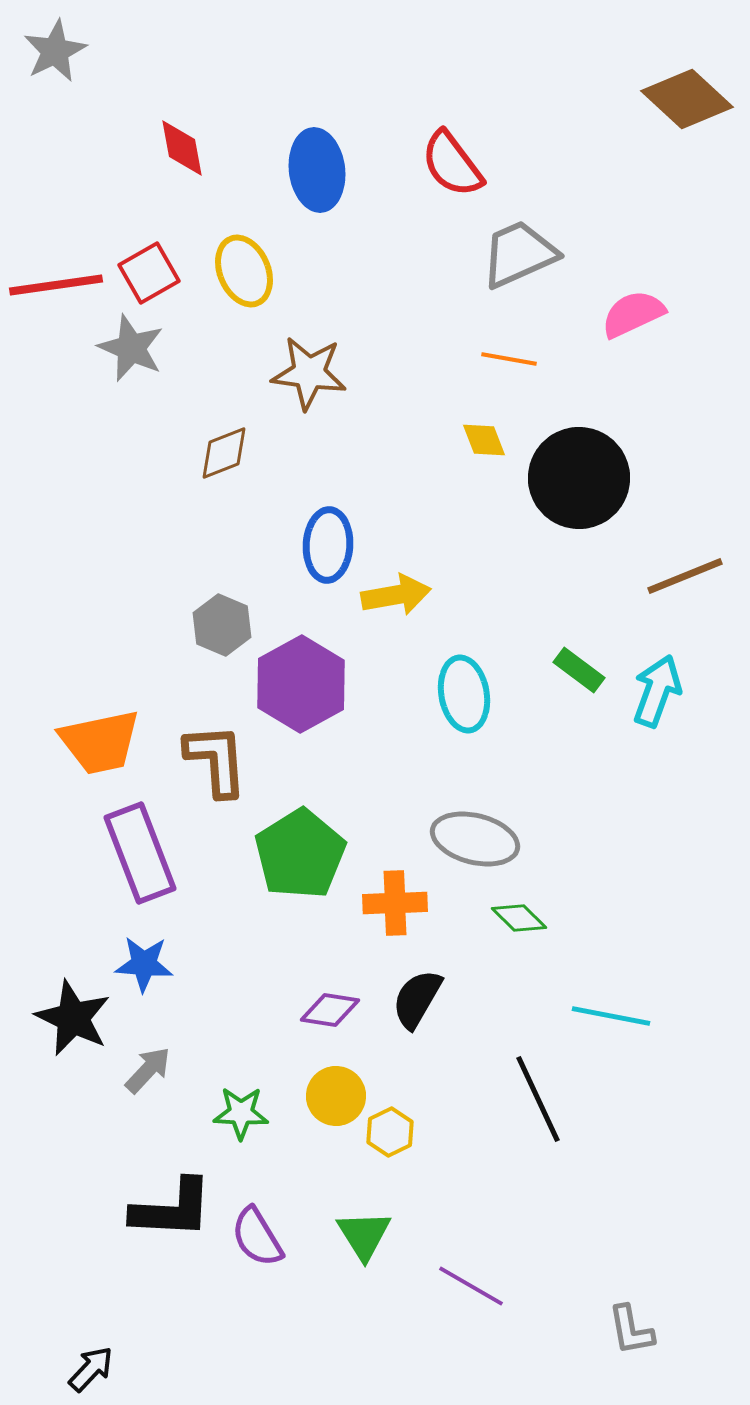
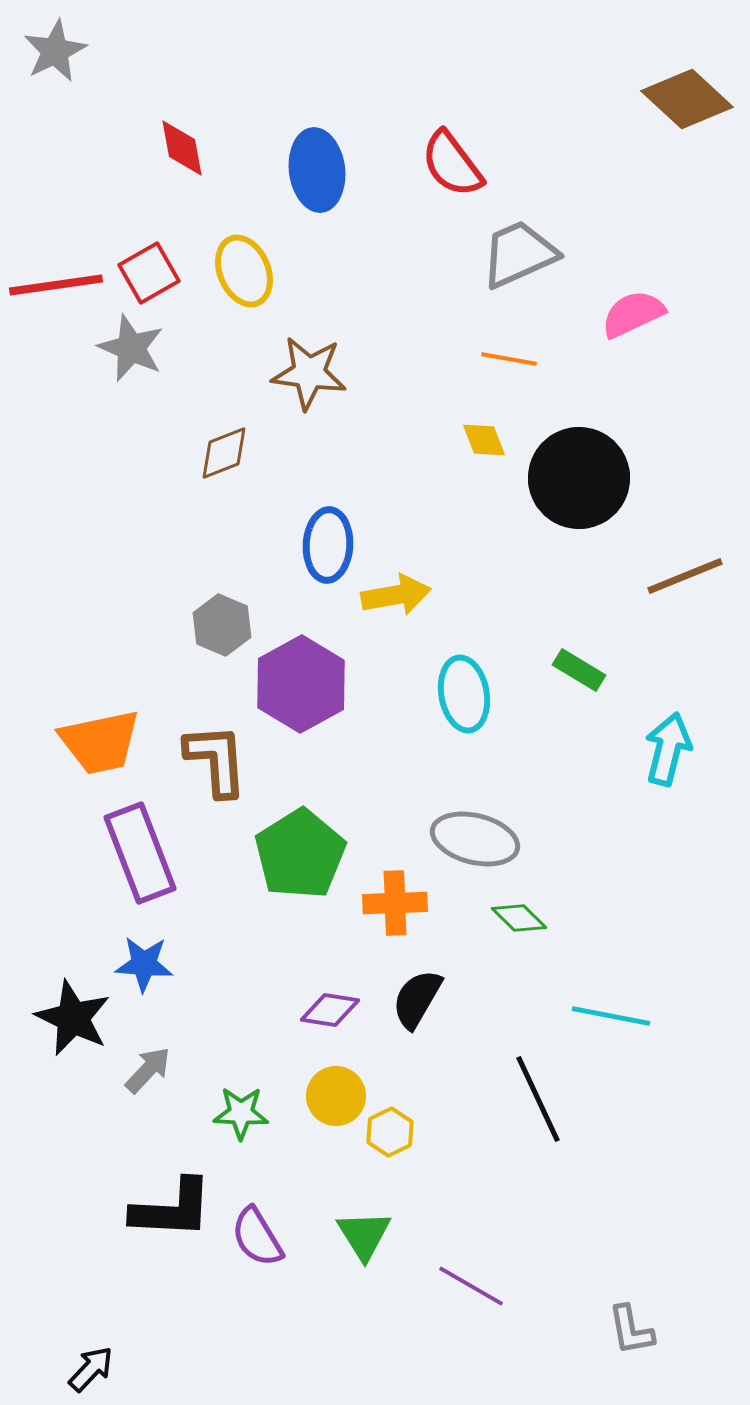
green rectangle at (579, 670): rotated 6 degrees counterclockwise
cyan arrow at (657, 691): moved 11 px right, 58 px down; rotated 6 degrees counterclockwise
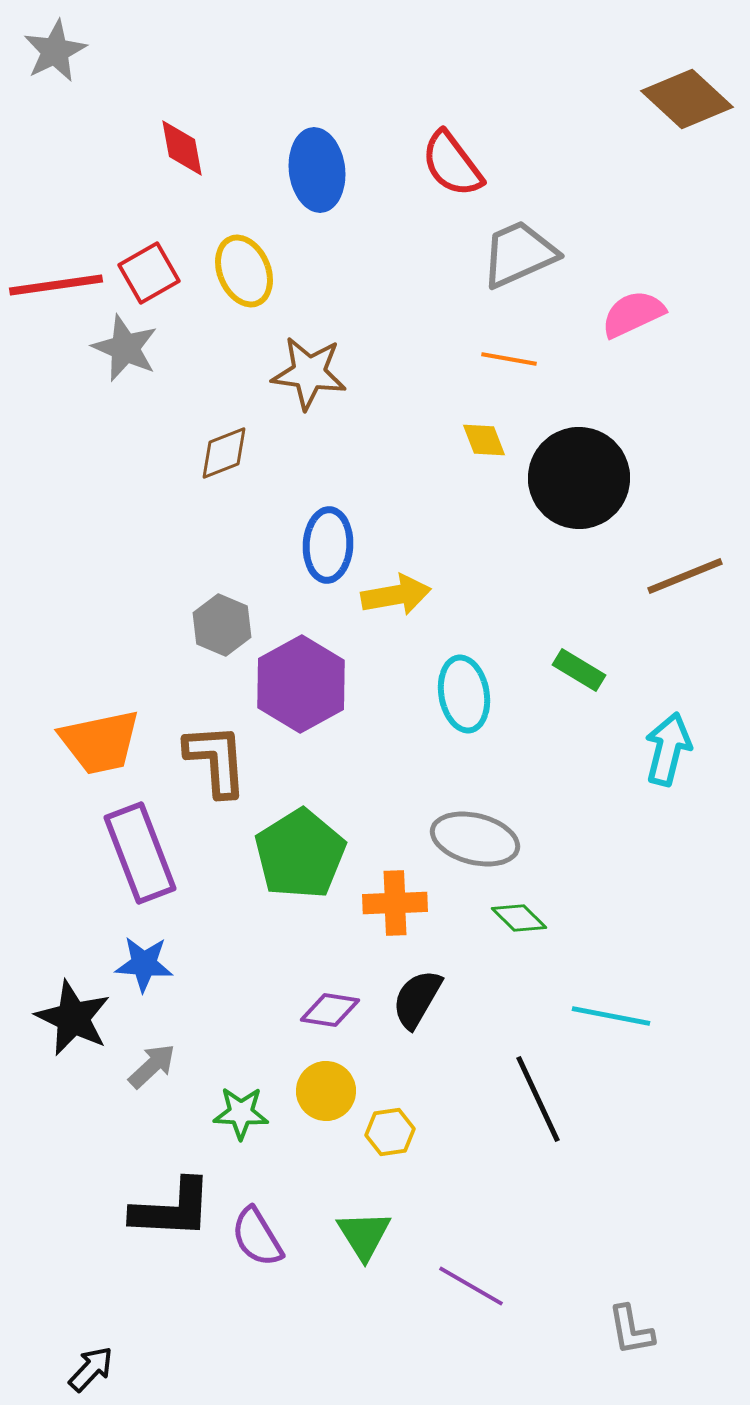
gray star at (131, 348): moved 6 px left
gray arrow at (148, 1070): moved 4 px right, 4 px up; rotated 4 degrees clockwise
yellow circle at (336, 1096): moved 10 px left, 5 px up
yellow hexagon at (390, 1132): rotated 18 degrees clockwise
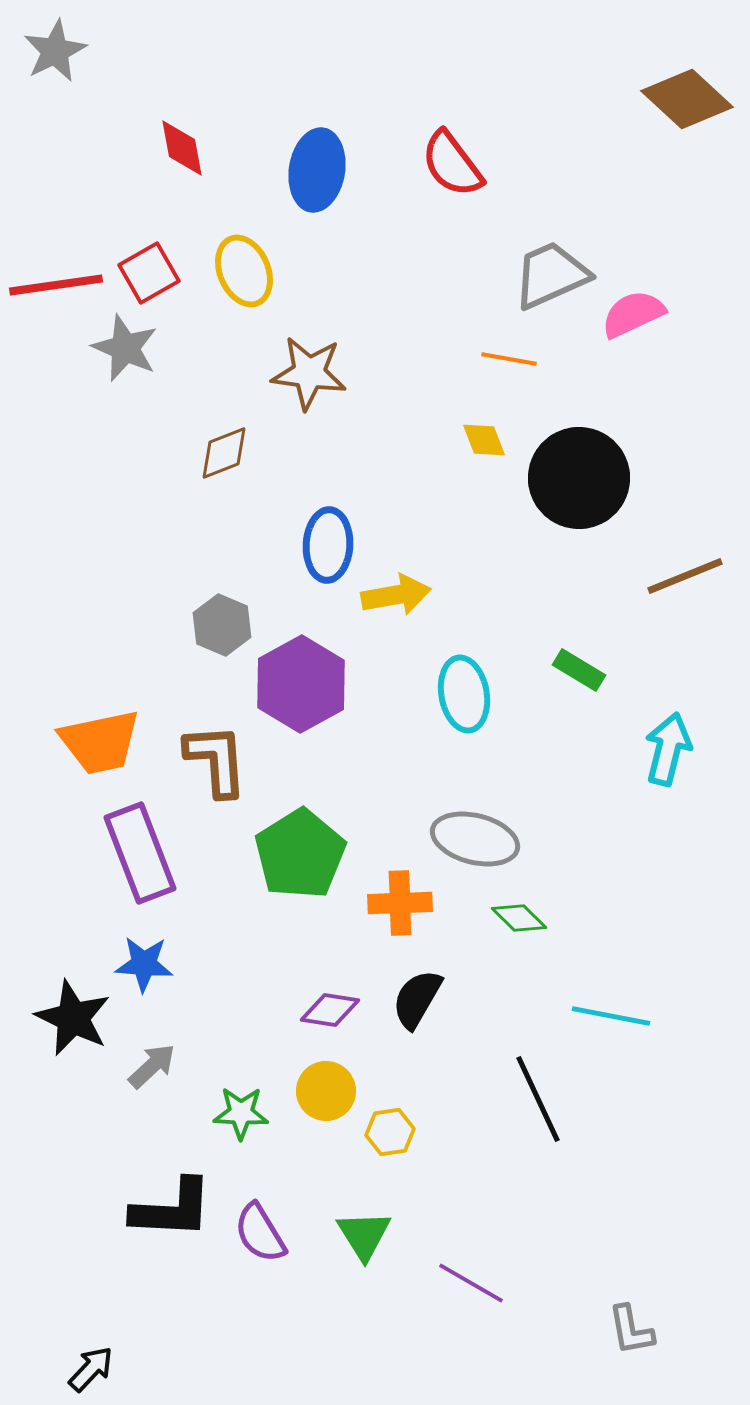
blue ellipse at (317, 170): rotated 16 degrees clockwise
gray trapezoid at (519, 254): moved 32 px right, 21 px down
orange cross at (395, 903): moved 5 px right
purple semicircle at (257, 1237): moved 3 px right, 4 px up
purple line at (471, 1286): moved 3 px up
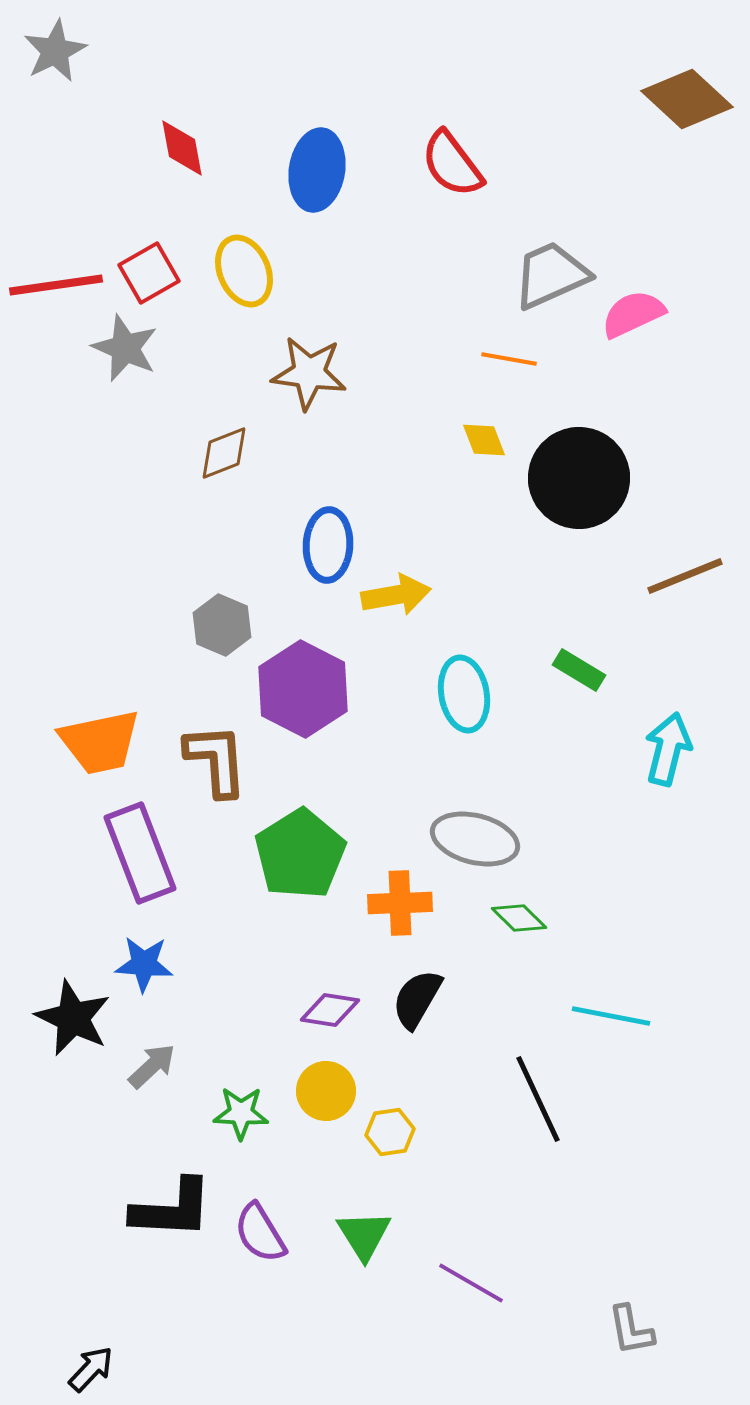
purple hexagon at (301, 684): moved 2 px right, 5 px down; rotated 4 degrees counterclockwise
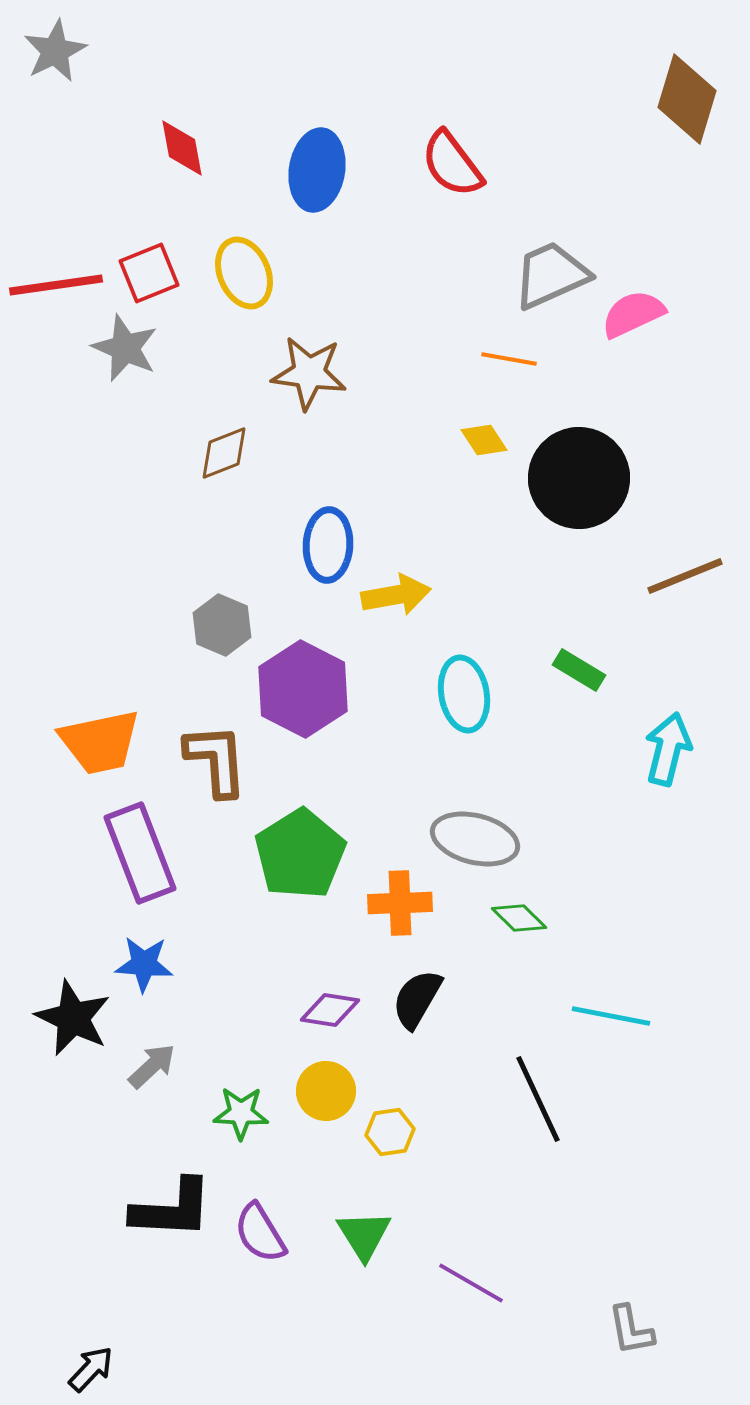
brown diamond at (687, 99): rotated 64 degrees clockwise
yellow ellipse at (244, 271): moved 2 px down
red square at (149, 273): rotated 8 degrees clockwise
yellow diamond at (484, 440): rotated 12 degrees counterclockwise
